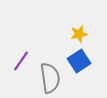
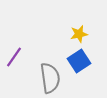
purple line: moved 7 px left, 4 px up
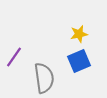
blue square: rotated 10 degrees clockwise
gray semicircle: moved 6 px left
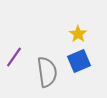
yellow star: moved 1 px left; rotated 24 degrees counterclockwise
gray semicircle: moved 3 px right, 6 px up
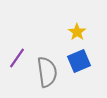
yellow star: moved 1 px left, 2 px up
purple line: moved 3 px right, 1 px down
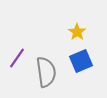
blue square: moved 2 px right
gray semicircle: moved 1 px left
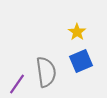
purple line: moved 26 px down
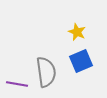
yellow star: rotated 12 degrees counterclockwise
purple line: rotated 65 degrees clockwise
